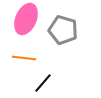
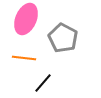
gray pentagon: moved 8 px down; rotated 12 degrees clockwise
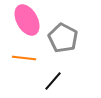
pink ellipse: moved 1 px right, 1 px down; rotated 52 degrees counterclockwise
black line: moved 10 px right, 2 px up
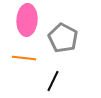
pink ellipse: rotated 32 degrees clockwise
black line: rotated 15 degrees counterclockwise
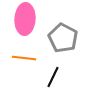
pink ellipse: moved 2 px left, 1 px up
black line: moved 4 px up
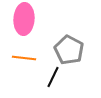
pink ellipse: moved 1 px left
gray pentagon: moved 6 px right, 12 px down
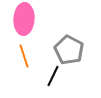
orange line: moved 2 px up; rotated 65 degrees clockwise
black line: moved 1 px up
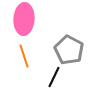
black line: moved 1 px right, 1 px down
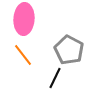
orange line: moved 1 px left, 1 px up; rotated 20 degrees counterclockwise
black line: moved 1 px right, 1 px down
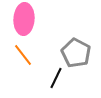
gray pentagon: moved 7 px right, 3 px down
black line: moved 1 px right
